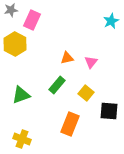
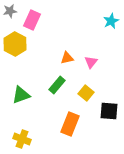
gray star: moved 1 px left, 1 px down
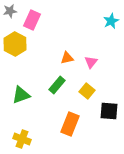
yellow square: moved 1 px right, 2 px up
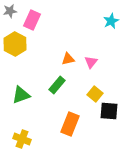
orange triangle: moved 1 px right, 1 px down
yellow square: moved 8 px right, 3 px down
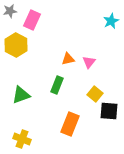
yellow hexagon: moved 1 px right, 1 px down
pink triangle: moved 2 px left
green rectangle: rotated 18 degrees counterclockwise
